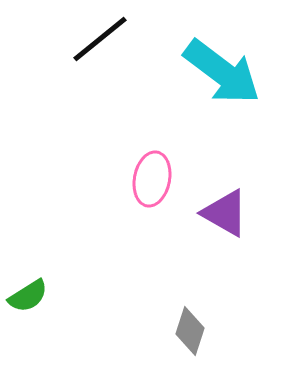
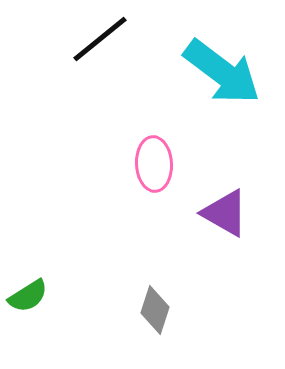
pink ellipse: moved 2 px right, 15 px up; rotated 14 degrees counterclockwise
gray diamond: moved 35 px left, 21 px up
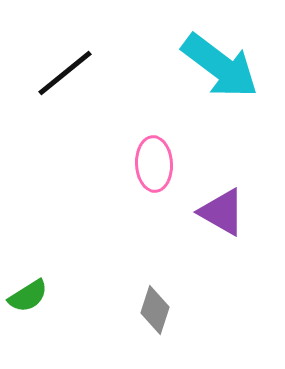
black line: moved 35 px left, 34 px down
cyan arrow: moved 2 px left, 6 px up
purple triangle: moved 3 px left, 1 px up
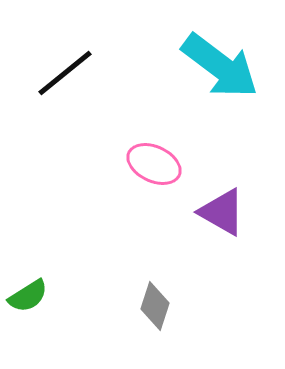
pink ellipse: rotated 62 degrees counterclockwise
gray diamond: moved 4 px up
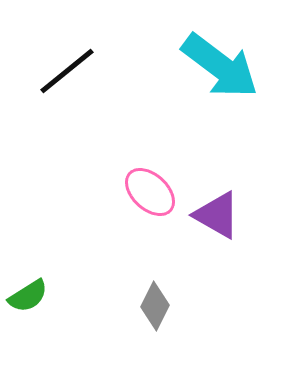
black line: moved 2 px right, 2 px up
pink ellipse: moved 4 px left, 28 px down; rotated 18 degrees clockwise
purple triangle: moved 5 px left, 3 px down
gray diamond: rotated 9 degrees clockwise
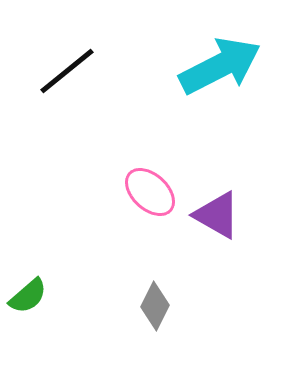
cyan arrow: rotated 64 degrees counterclockwise
green semicircle: rotated 9 degrees counterclockwise
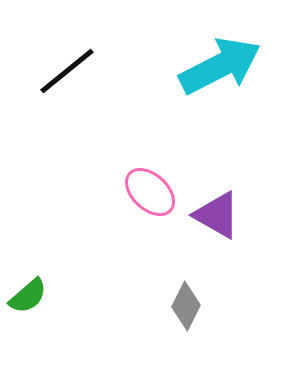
gray diamond: moved 31 px right
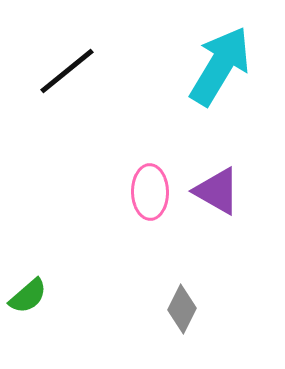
cyan arrow: rotated 32 degrees counterclockwise
pink ellipse: rotated 46 degrees clockwise
purple triangle: moved 24 px up
gray diamond: moved 4 px left, 3 px down
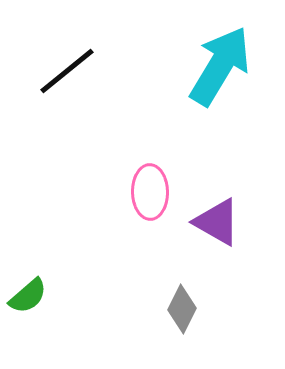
purple triangle: moved 31 px down
